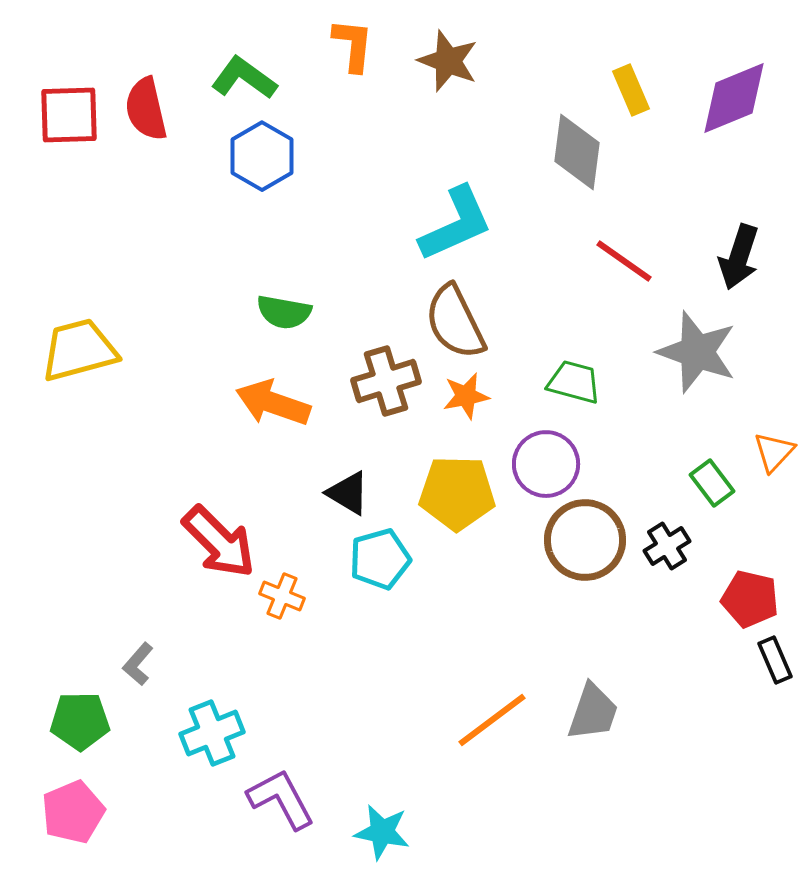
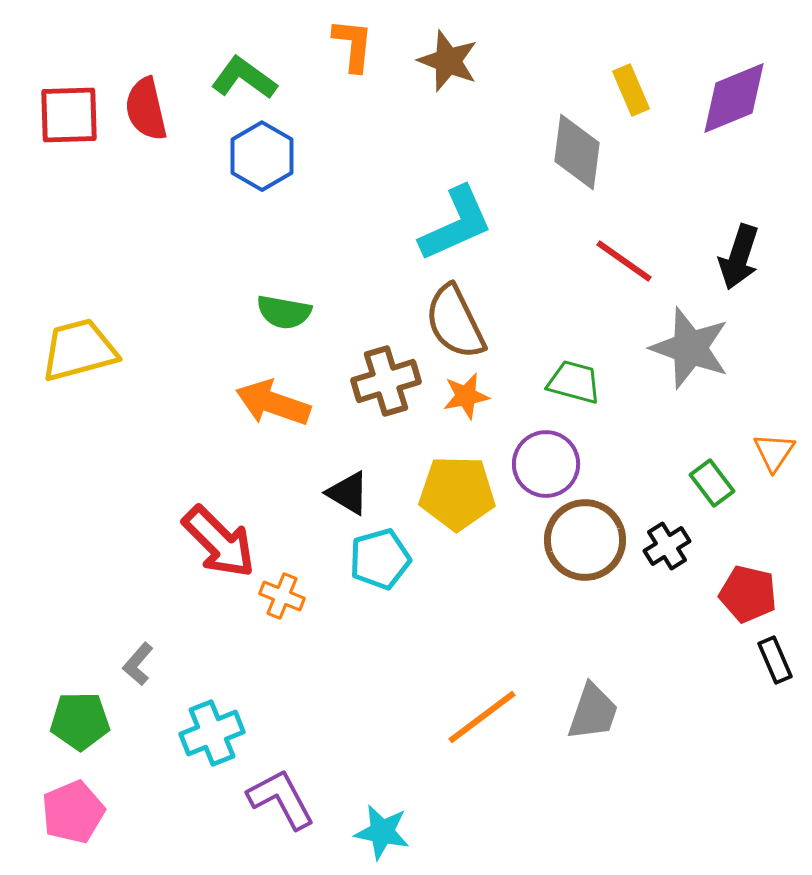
gray star: moved 7 px left, 4 px up
orange triangle: rotated 9 degrees counterclockwise
red pentagon: moved 2 px left, 5 px up
orange line: moved 10 px left, 3 px up
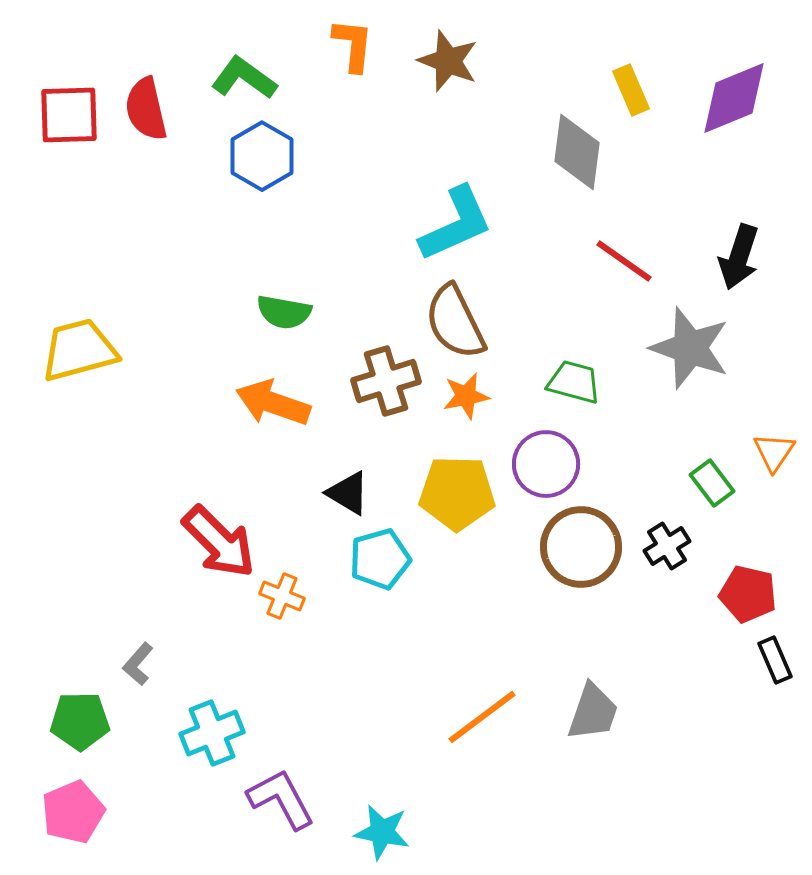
brown circle: moved 4 px left, 7 px down
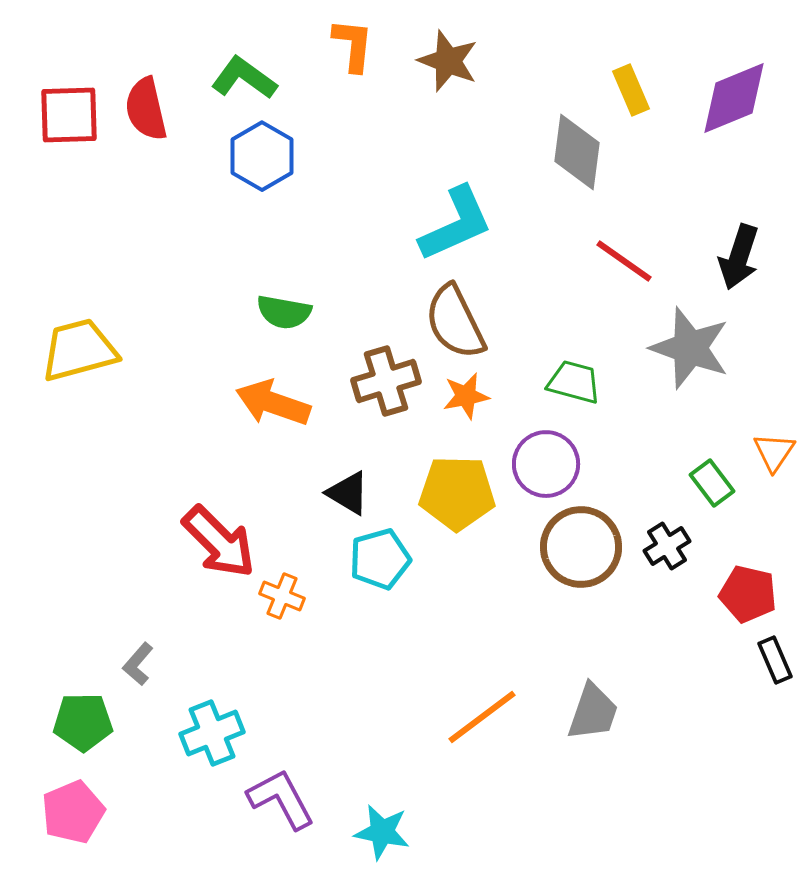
green pentagon: moved 3 px right, 1 px down
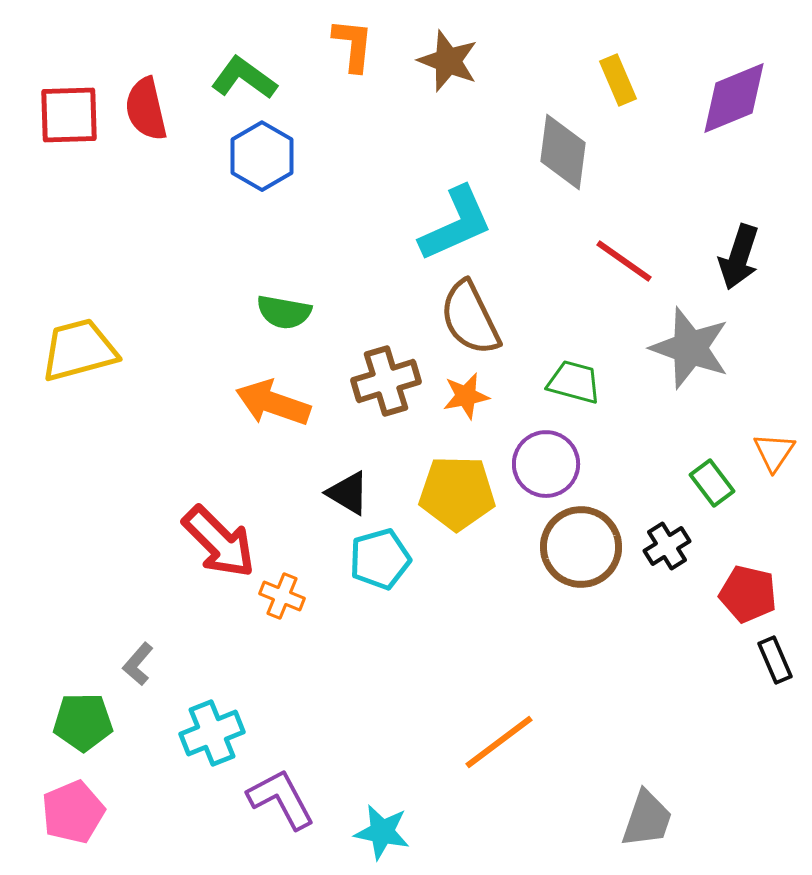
yellow rectangle: moved 13 px left, 10 px up
gray diamond: moved 14 px left
brown semicircle: moved 15 px right, 4 px up
gray trapezoid: moved 54 px right, 107 px down
orange line: moved 17 px right, 25 px down
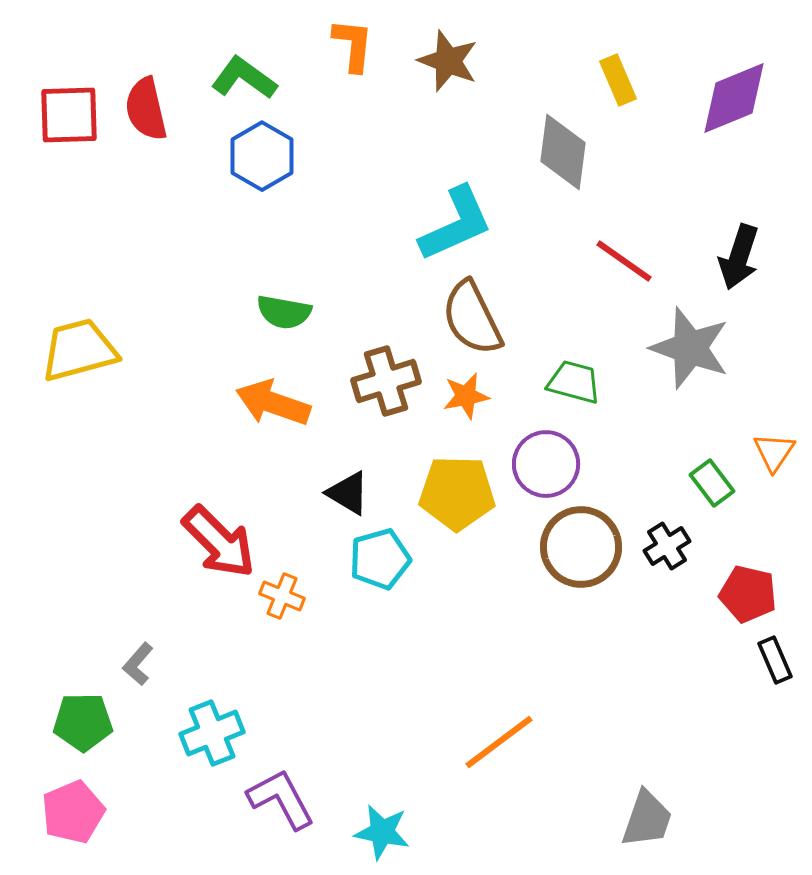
brown semicircle: moved 2 px right
